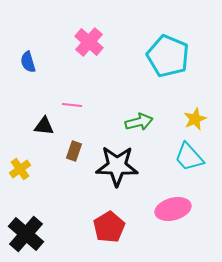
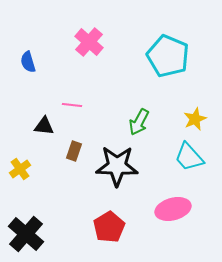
green arrow: rotated 132 degrees clockwise
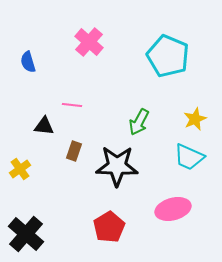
cyan trapezoid: rotated 24 degrees counterclockwise
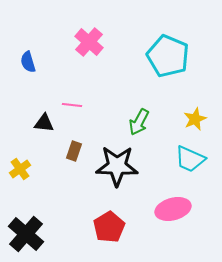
black triangle: moved 3 px up
cyan trapezoid: moved 1 px right, 2 px down
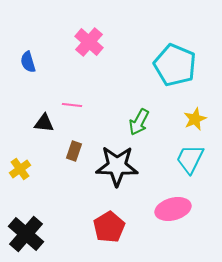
cyan pentagon: moved 7 px right, 9 px down
cyan trapezoid: rotated 92 degrees clockwise
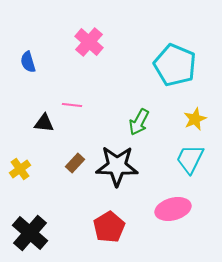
brown rectangle: moved 1 px right, 12 px down; rotated 24 degrees clockwise
black cross: moved 4 px right, 1 px up
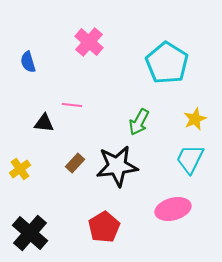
cyan pentagon: moved 8 px left, 2 px up; rotated 9 degrees clockwise
black star: rotated 9 degrees counterclockwise
red pentagon: moved 5 px left
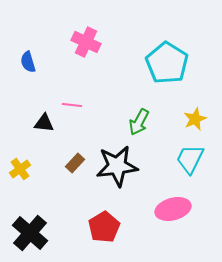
pink cross: moved 3 px left; rotated 16 degrees counterclockwise
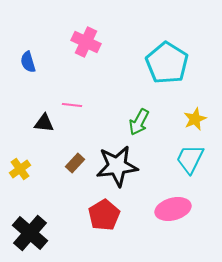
red pentagon: moved 12 px up
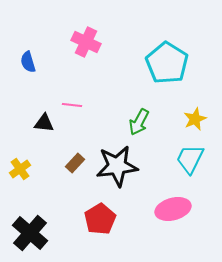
red pentagon: moved 4 px left, 4 px down
